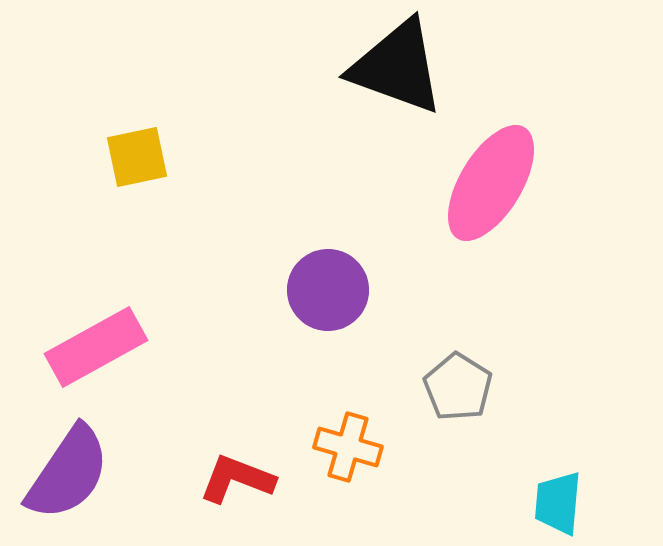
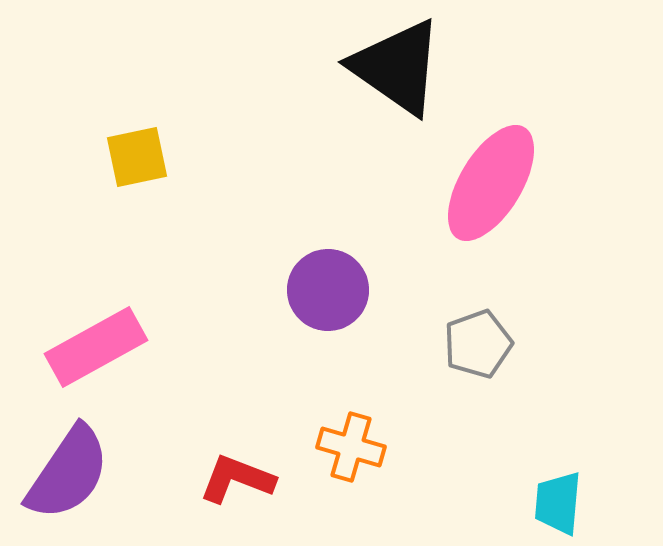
black triangle: rotated 15 degrees clockwise
gray pentagon: moved 20 px right, 43 px up; rotated 20 degrees clockwise
orange cross: moved 3 px right
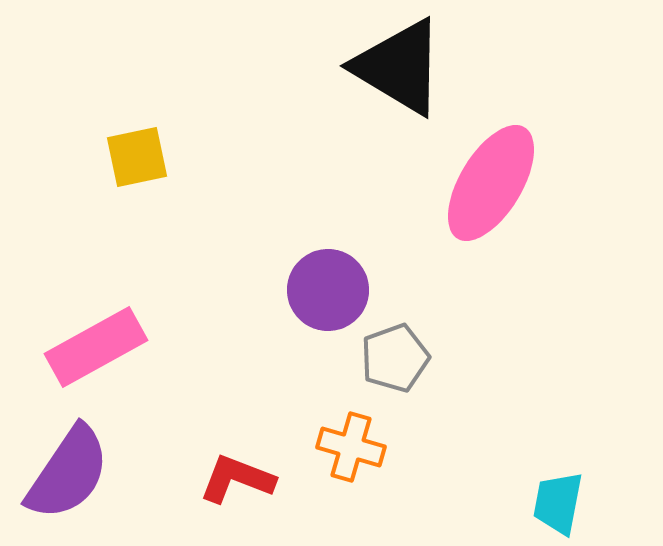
black triangle: moved 2 px right; rotated 4 degrees counterclockwise
gray pentagon: moved 83 px left, 14 px down
cyan trapezoid: rotated 6 degrees clockwise
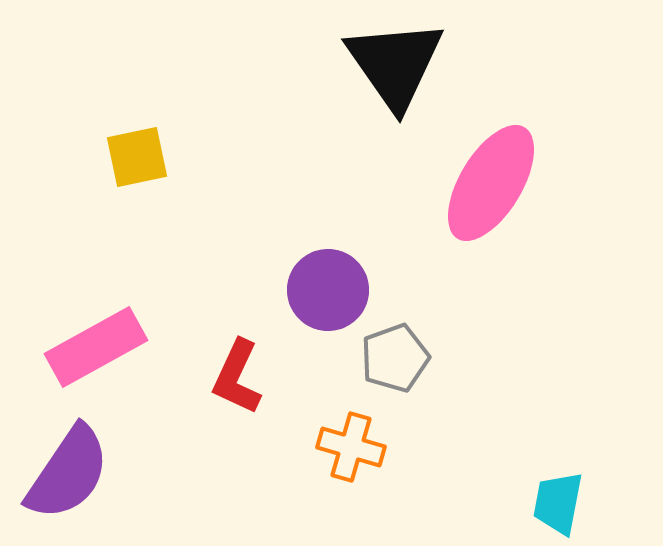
black triangle: moved 4 px left, 3 px up; rotated 24 degrees clockwise
red L-shape: moved 102 px up; rotated 86 degrees counterclockwise
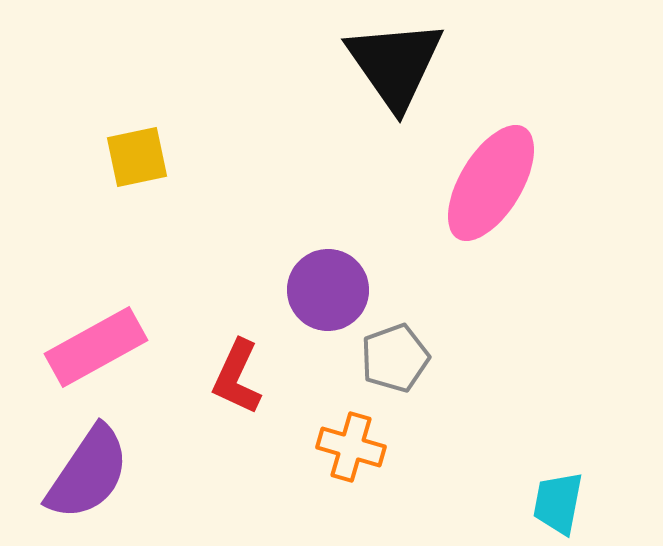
purple semicircle: moved 20 px right
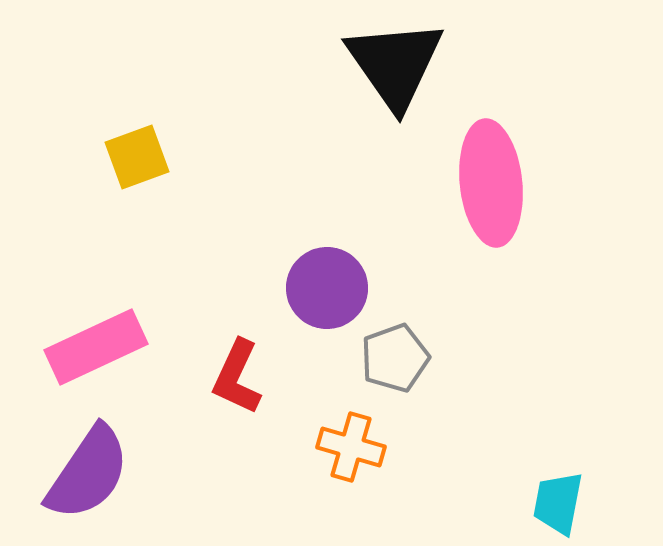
yellow square: rotated 8 degrees counterclockwise
pink ellipse: rotated 37 degrees counterclockwise
purple circle: moved 1 px left, 2 px up
pink rectangle: rotated 4 degrees clockwise
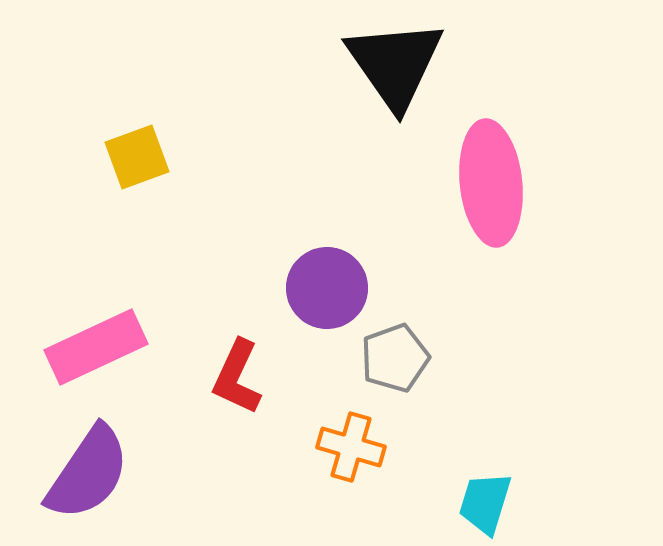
cyan trapezoid: moved 73 px left; rotated 6 degrees clockwise
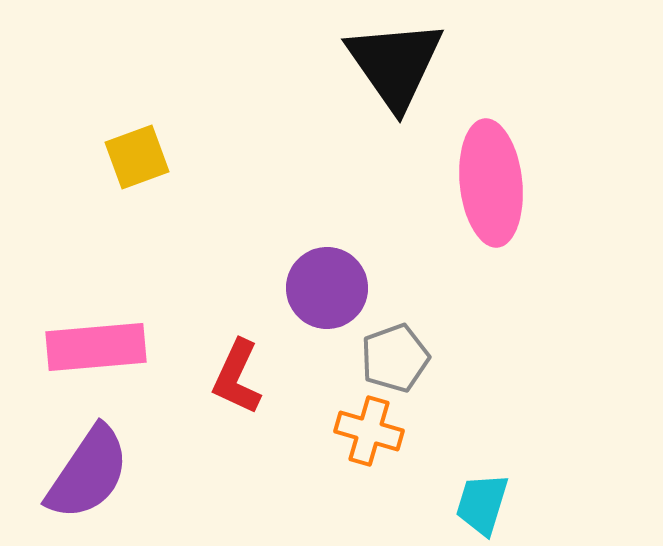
pink rectangle: rotated 20 degrees clockwise
orange cross: moved 18 px right, 16 px up
cyan trapezoid: moved 3 px left, 1 px down
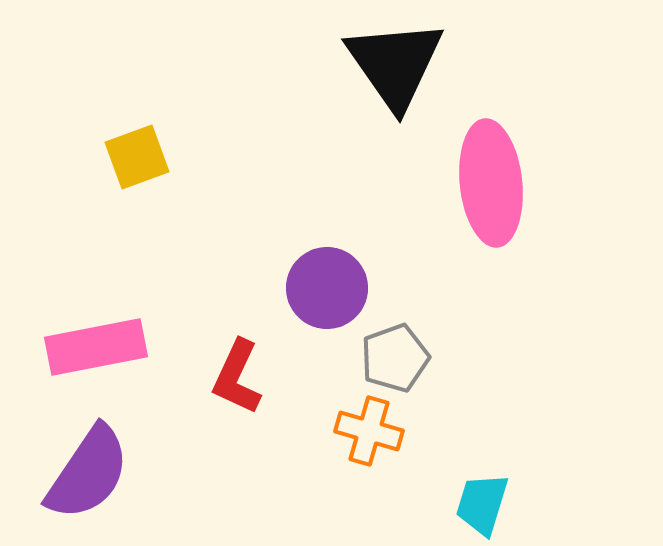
pink rectangle: rotated 6 degrees counterclockwise
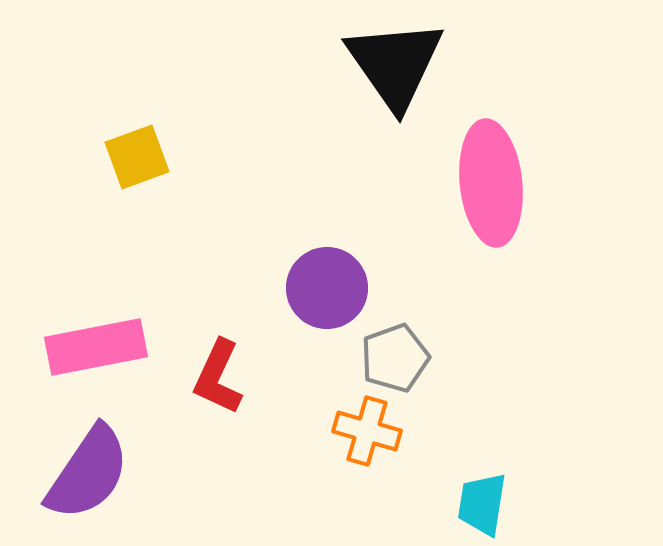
red L-shape: moved 19 px left
orange cross: moved 2 px left
cyan trapezoid: rotated 8 degrees counterclockwise
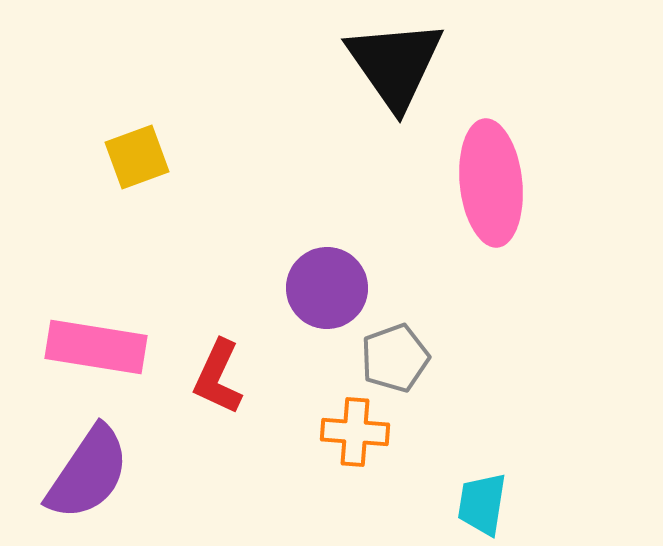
pink rectangle: rotated 20 degrees clockwise
orange cross: moved 12 px left, 1 px down; rotated 12 degrees counterclockwise
